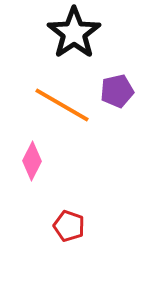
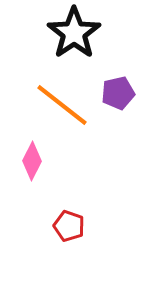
purple pentagon: moved 1 px right, 2 px down
orange line: rotated 8 degrees clockwise
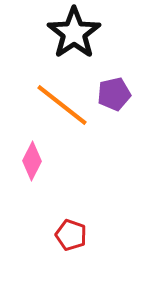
purple pentagon: moved 4 px left, 1 px down
red pentagon: moved 2 px right, 9 px down
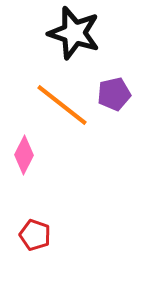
black star: rotated 20 degrees counterclockwise
pink diamond: moved 8 px left, 6 px up
red pentagon: moved 36 px left
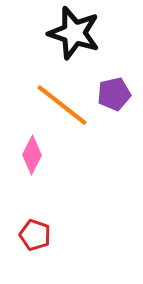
pink diamond: moved 8 px right
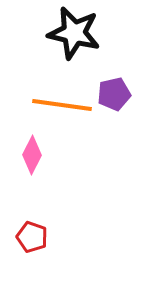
black star: rotated 4 degrees counterclockwise
orange line: rotated 30 degrees counterclockwise
red pentagon: moved 3 px left, 2 px down
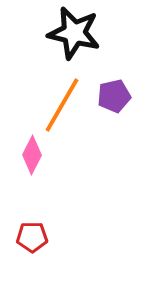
purple pentagon: moved 2 px down
orange line: rotated 68 degrees counterclockwise
red pentagon: rotated 20 degrees counterclockwise
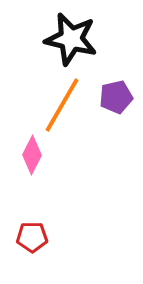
black star: moved 3 px left, 6 px down
purple pentagon: moved 2 px right, 1 px down
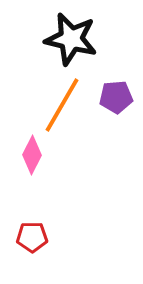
purple pentagon: rotated 8 degrees clockwise
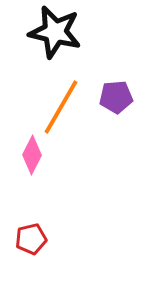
black star: moved 16 px left, 7 px up
orange line: moved 1 px left, 2 px down
red pentagon: moved 1 px left, 2 px down; rotated 12 degrees counterclockwise
